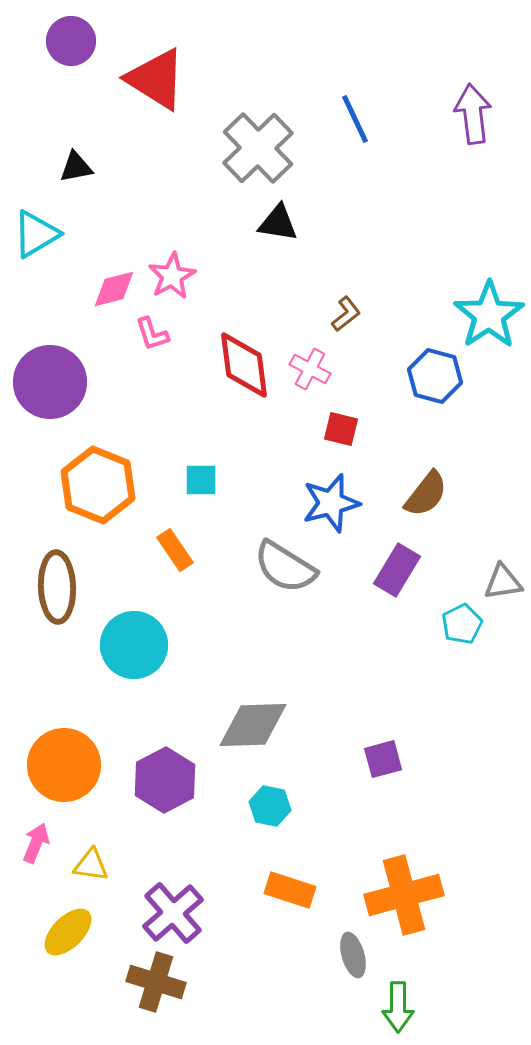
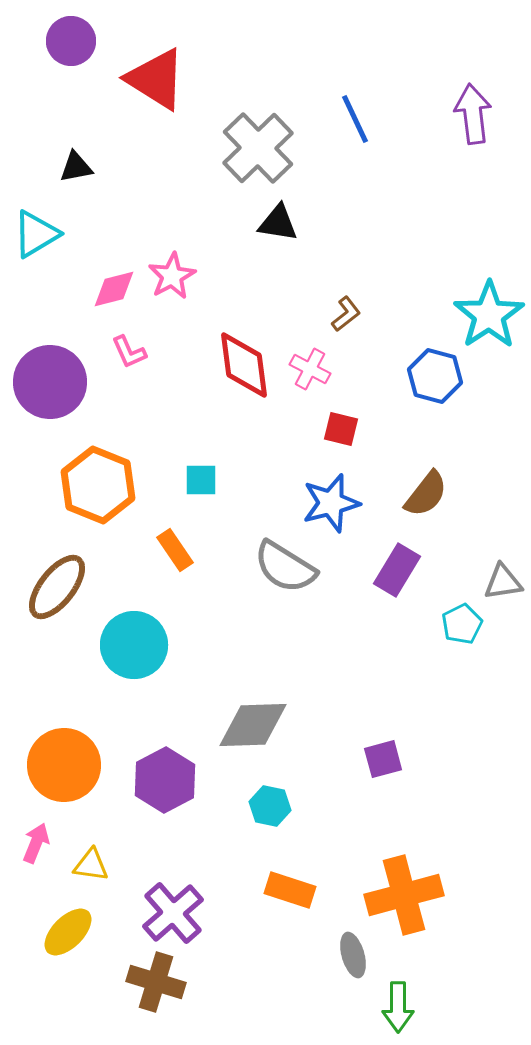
pink L-shape at (152, 334): moved 23 px left, 18 px down; rotated 6 degrees counterclockwise
brown ellipse at (57, 587): rotated 40 degrees clockwise
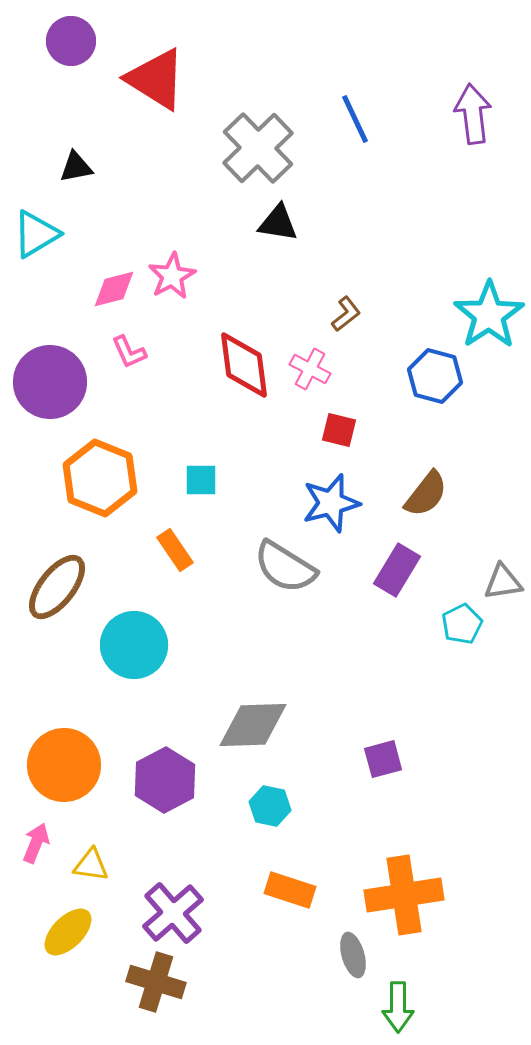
red square at (341, 429): moved 2 px left, 1 px down
orange hexagon at (98, 485): moved 2 px right, 7 px up
orange cross at (404, 895): rotated 6 degrees clockwise
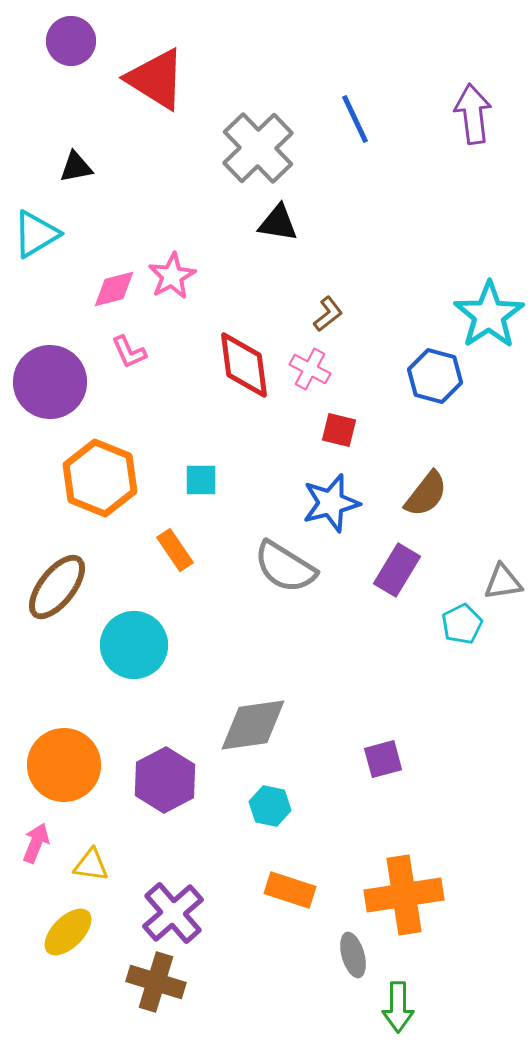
brown L-shape at (346, 314): moved 18 px left
gray diamond at (253, 725): rotated 6 degrees counterclockwise
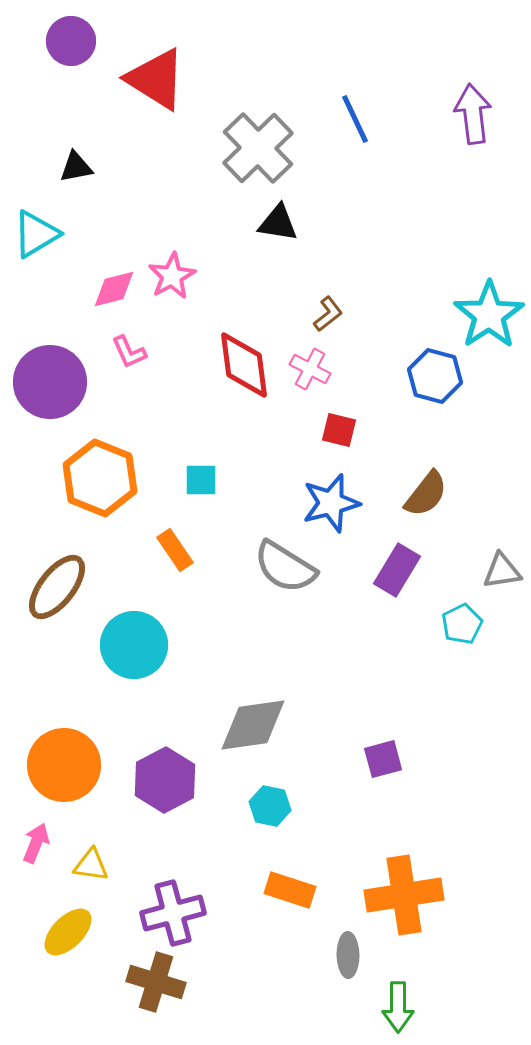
gray triangle at (503, 582): moved 1 px left, 11 px up
purple cross at (173, 913): rotated 26 degrees clockwise
gray ellipse at (353, 955): moved 5 px left; rotated 15 degrees clockwise
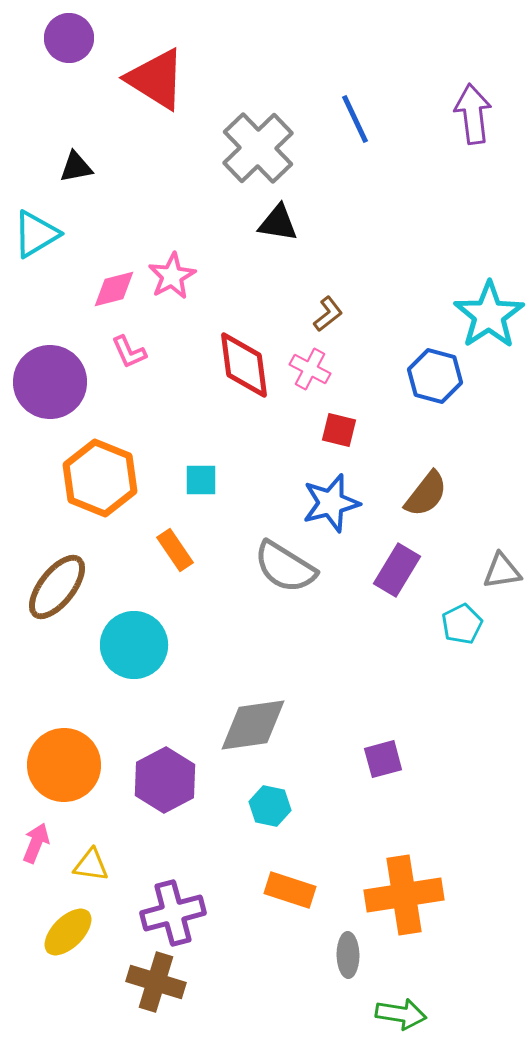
purple circle at (71, 41): moved 2 px left, 3 px up
green arrow at (398, 1007): moved 3 px right, 7 px down; rotated 81 degrees counterclockwise
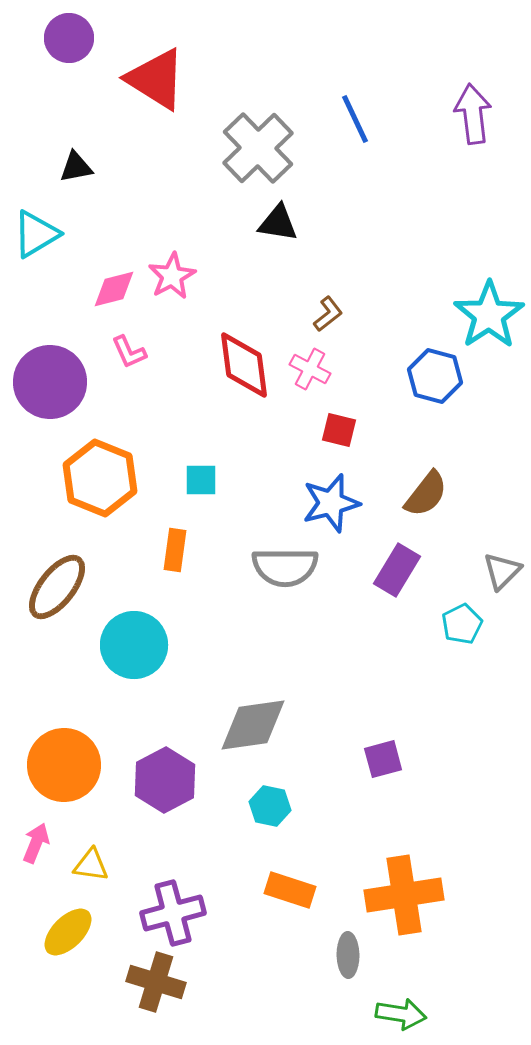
orange rectangle at (175, 550): rotated 42 degrees clockwise
gray semicircle at (285, 567): rotated 32 degrees counterclockwise
gray triangle at (502, 571): rotated 36 degrees counterclockwise
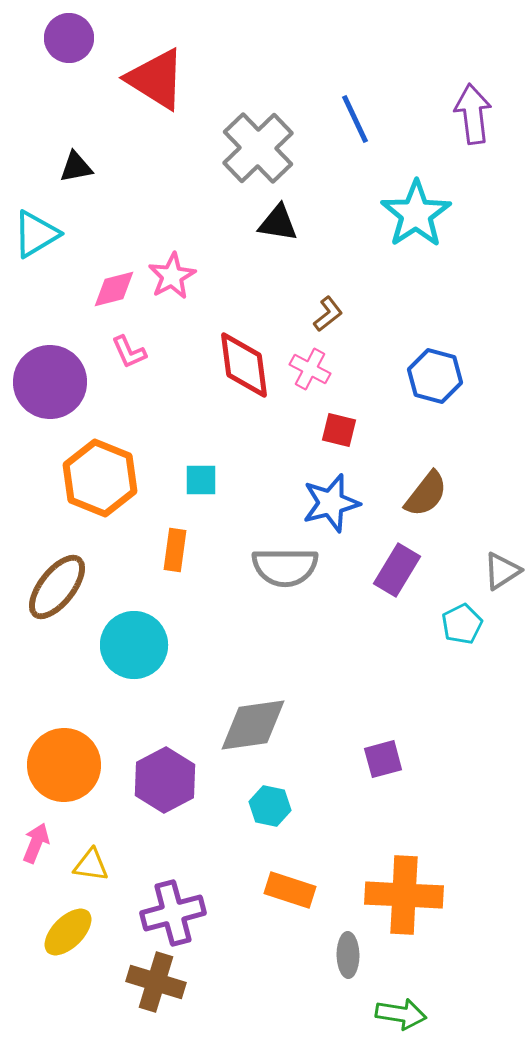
cyan star at (489, 315): moved 73 px left, 101 px up
gray triangle at (502, 571): rotated 12 degrees clockwise
orange cross at (404, 895): rotated 12 degrees clockwise
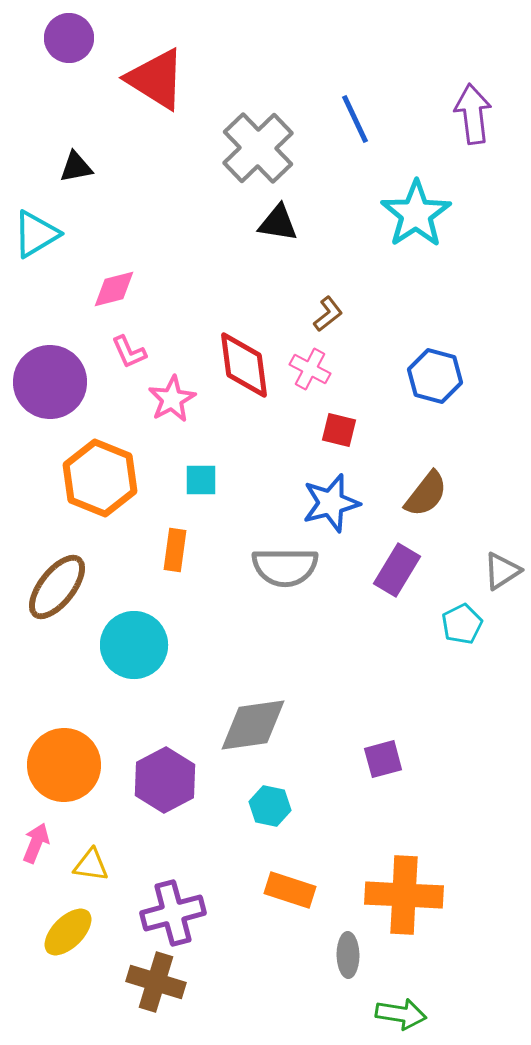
pink star at (172, 276): moved 123 px down
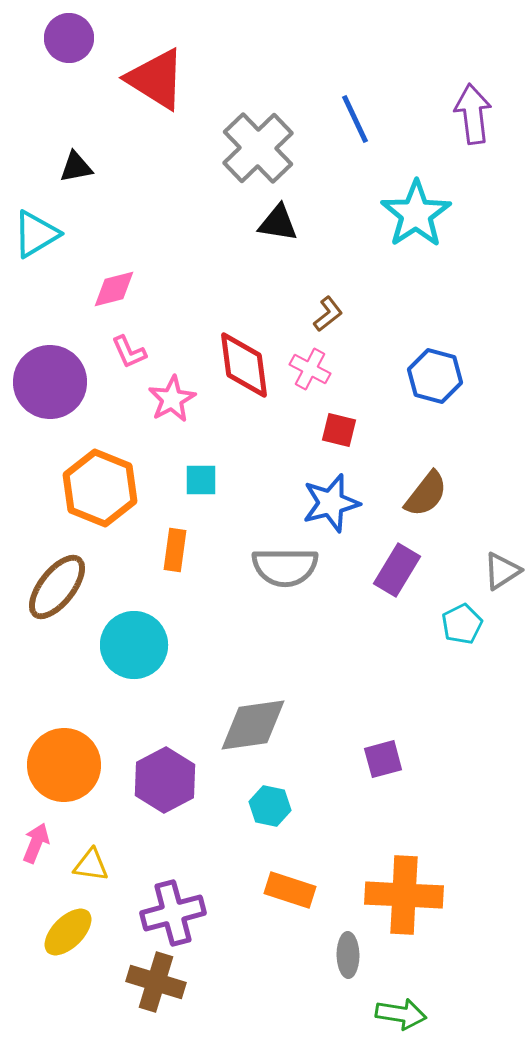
orange hexagon at (100, 478): moved 10 px down
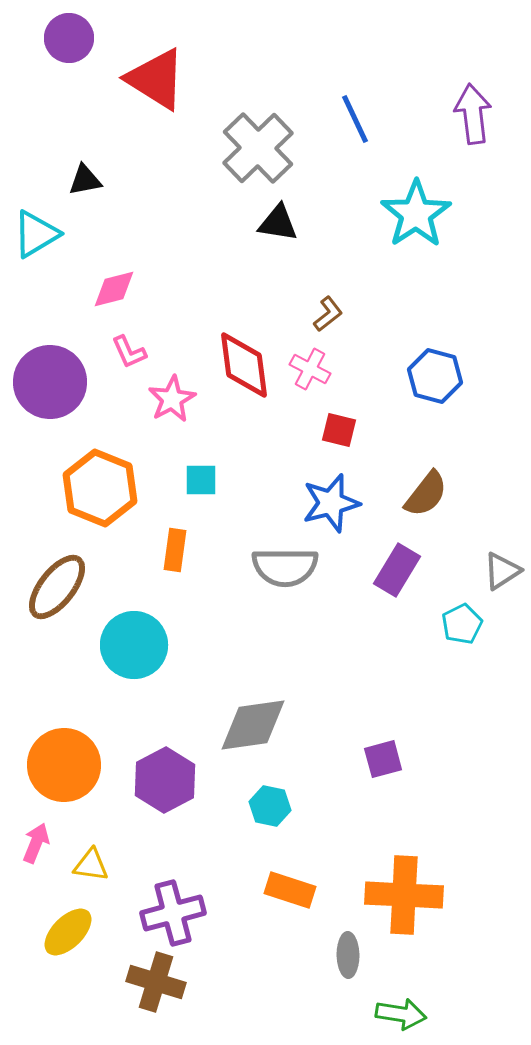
black triangle at (76, 167): moved 9 px right, 13 px down
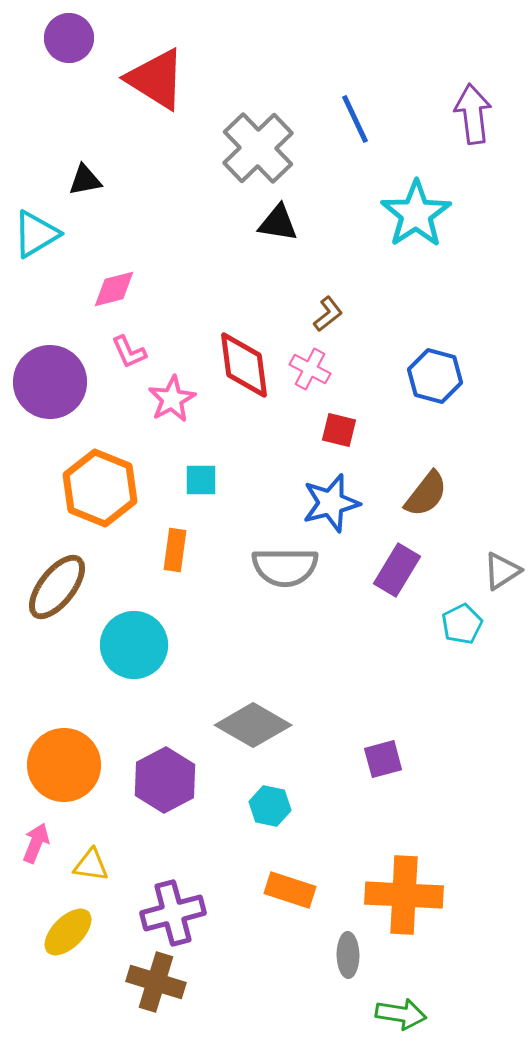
gray diamond at (253, 725): rotated 38 degrees clockwise
